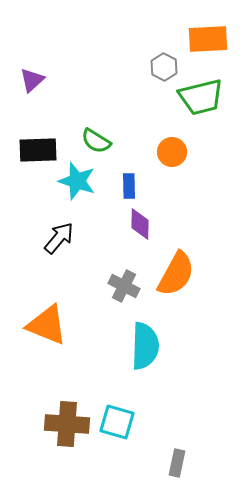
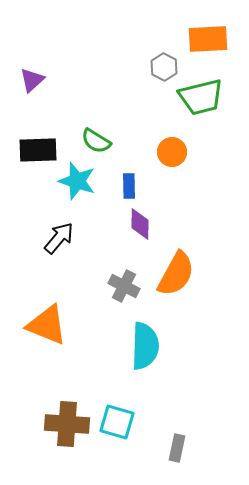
gray rectangle: moved 15 px up
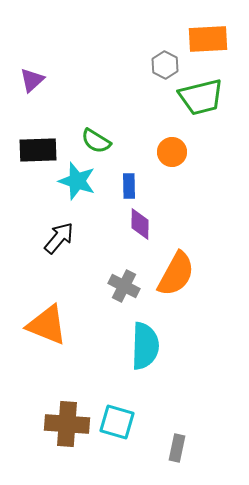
gray hexagon: moved 1 px right, 2 px up
